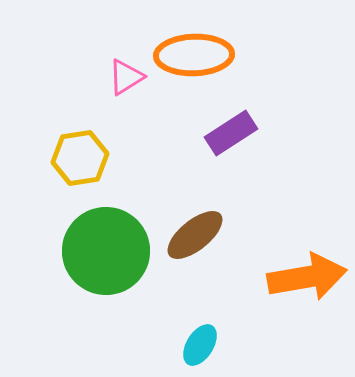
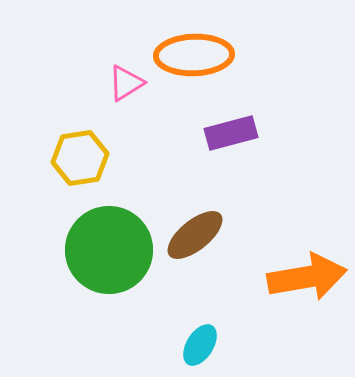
pink triangle: moved 6 px down
purple rectangle: rotated 18 degrees clockwise
green circle: moved 3 px right, 1 px up
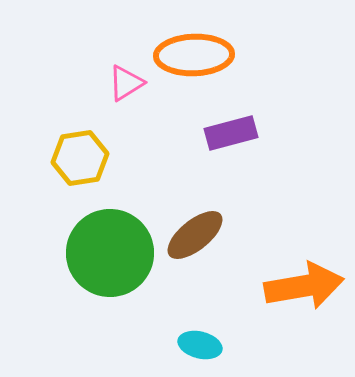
green circle: moved 1 px right, 3 px down
orange arrow: moved 3 px left, 9 px down
cyan ellipse: rotated 72 degrees clockwise
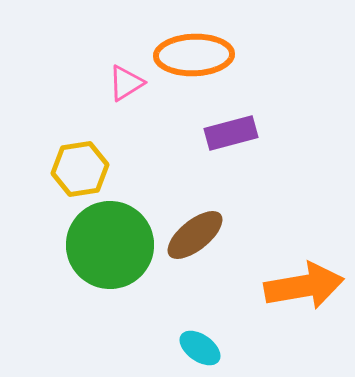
yellow hexagon: moved 11 px down
green circle: moved 8 px up
cyan ellipse: moved 3 px down; rotated 21 degrees clockwise
